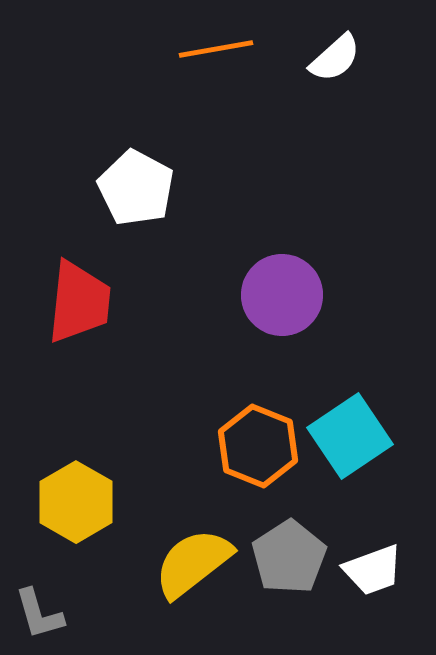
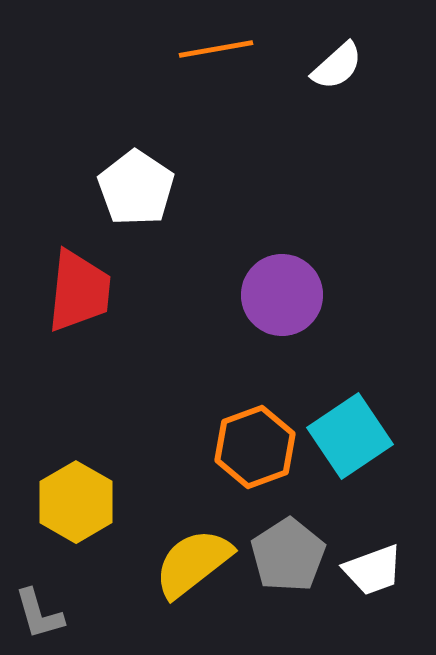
white semicircle: moved 2 px right, 8 px down
white pentagon: rotated 6 degrees clockwise
red trapezoid: moved 11 px up
orange hexagon: moved 3 px left, 1 px down; rotated 18 degrees clockwise
gray pentagon: moved 1 px left, 2 px up
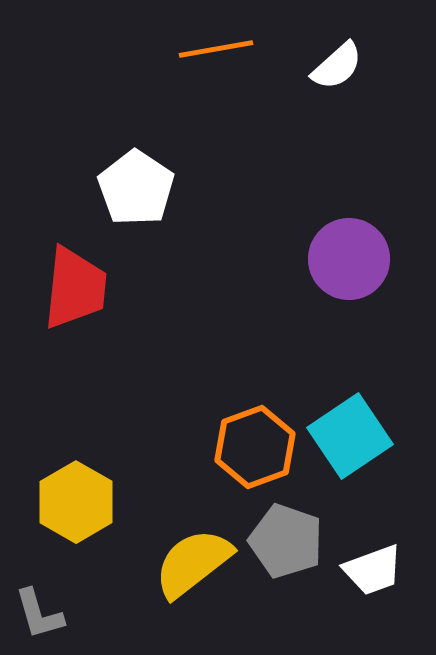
red trapezoid: moved 4 px left, 3 px up
purple circle: moved 67 px right, 36 px up
gray pentagon: moved 2 px left, 14 px up; rotated 20 degrees counterclockwise
